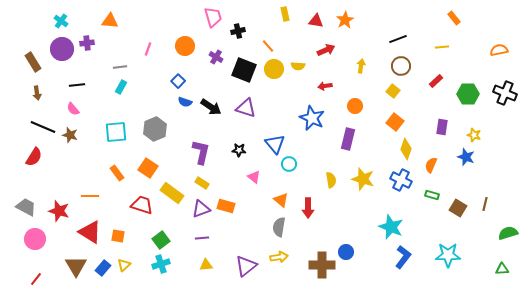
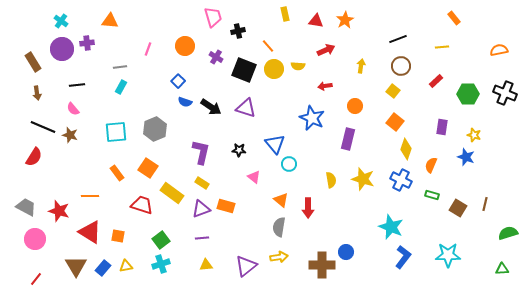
yellow triangle at (124, 265): moved 2 px right, 1 px down; rotated 32 degrees clockwise
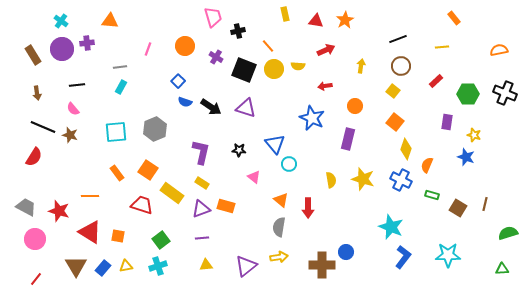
brown rectangle at (33, 62): moved 7 px up
purple rectangle at (442, 127): moved 5 px right, 5 px up
orange semicircle at (431, 165): moved 4 px left
orange square at (148, 168): moved 2 px down
cyan cross at (161, 264): moved 3 px left, 2 px down
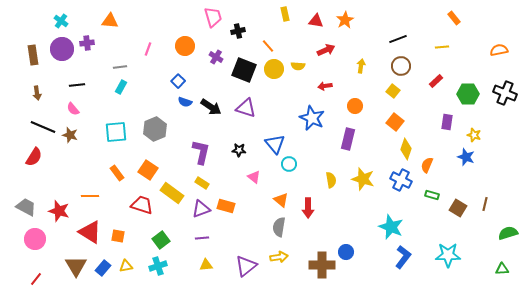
brown rectangle at (33, 55): rotated 24 degrees clockwise
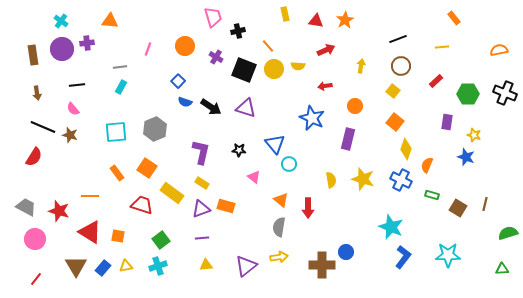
orange square at (148, 170): moved 1 px left, 2 px up
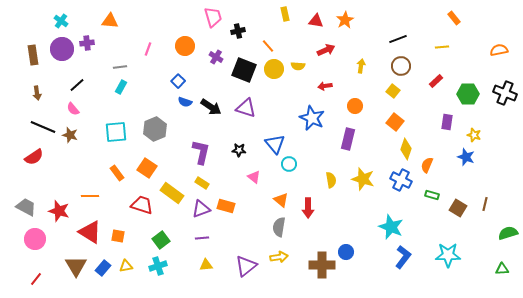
black line at (77, 85): rotated 35 degrees counterclockwise
red semicircle at (34, 157): rotated 24 degrees clockwise
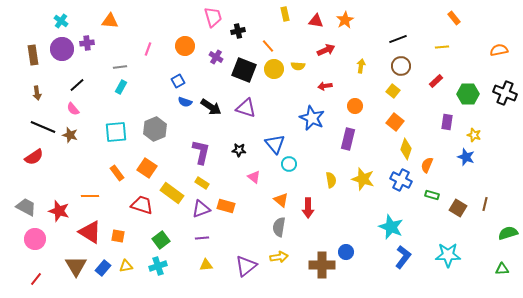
blue square at (178, 81): rotated 16 degrees clockwise
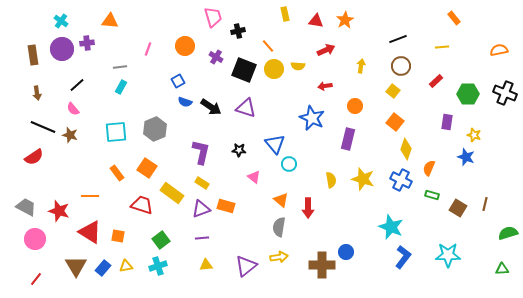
orange semicircle at (427, 165): moved 2 px right, 3 px down
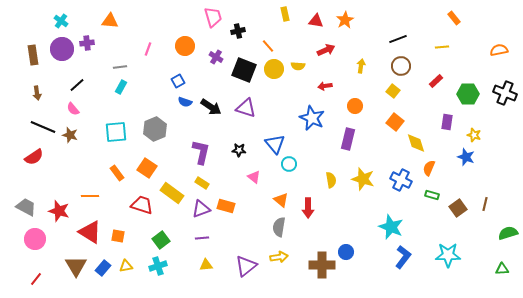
yellow diamond at (406, 149): moved 10 px right, 6 px up; rotated 35 degrees counterclockwise
brown square at (458, 208): rotated 24 degrees clockwise
